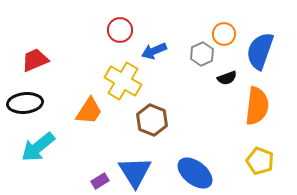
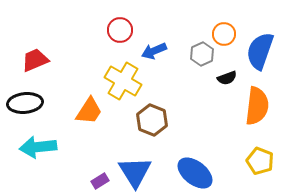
cyan arrow: rotated 33 degrees clockwise
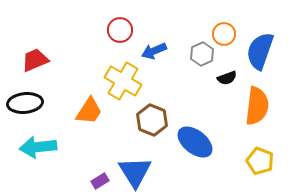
blue ellipse: moved 31 px up
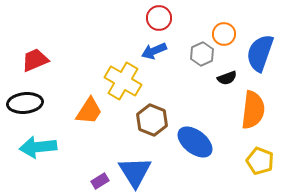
red circle: moved 39 px right, 12 px up
blue semicircle: moved 2 px down
orange semicircle: moved 4 px left, 4 px down
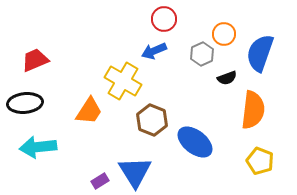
red circle: moved 5 px right, 1 px down
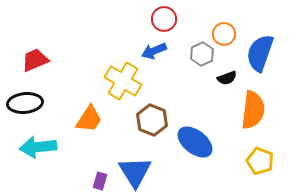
orange trapezoid: moved 8 px down
purple rectangle: rotated 42 degrees counterclockwise
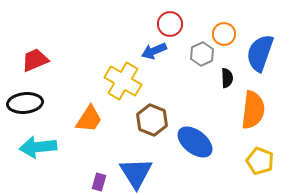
red circle: moved 6 px right, 5 px down
black semicircle: rotated 72 degrees counterclockwise
blue triangle: moved 1 px right, 1 px down
purple rectangle: moved 1 px left, 1 px down
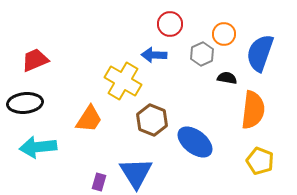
blue arrow: moved 4 px down; rotated 25 degrees clockwise
black semicircle: rotated 78 degrees counterclockwise
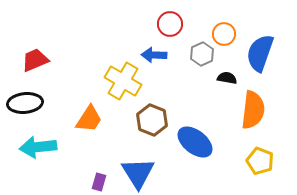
blue triangle: moved 2 px right
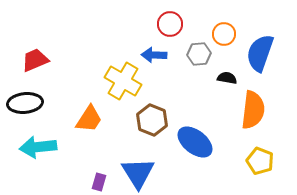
gray hexagon: moved 3 px left; rotated 20 degrees clockwise
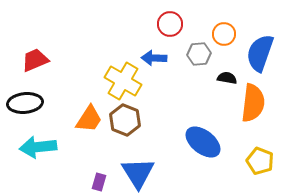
blue arrow: moved 3 px down
orange semicircle: moved 7 px up
brown hexagon: moved 27 px left
blue ellipse: moved 8 px right
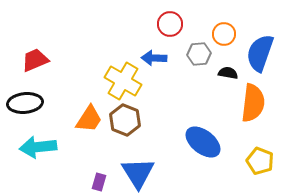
black semicircle: moved 1 px right, 5 px up
